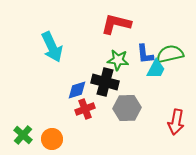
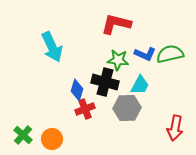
blue L-shape: rotated 60 degrees counterclockwise
cyan trapezoid: moved 16 px left, 16 px down
blue diamond: rotated 55 degrees counterclockwise
red arrow: moved 1 px left, 6 px down
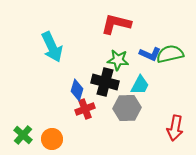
blue L-shape: moved 5 px right
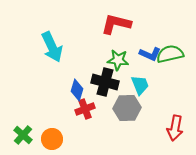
cyan trapezoid: rotated 50 degrees counterclockwise
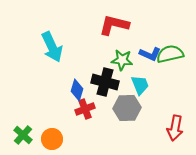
red L-shape: moved 2 px left, 1 px down
green star: moved 4 px right
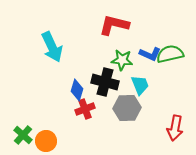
orange circle: moved 6 px left, 2 px down
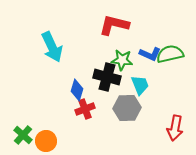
black cross: moved 2 px right, 5 px up
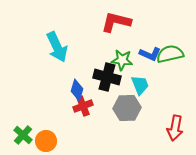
red L-shape: moved 2 px right, 3 px up
cyan arrow: moved 5 px right
red cross: moved 2 px left, 3 px up
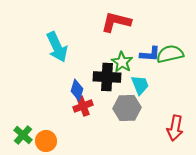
blue L-shape: rotated 20 degrees counterclockwise
green star: moved 2 px down; rotated 25 degrees clockwise
black cross: rotated 12 degrees counterclockwise
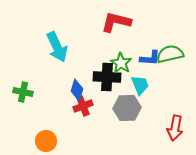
blue L-shape: moved 4 px down
green star: moved 1 px left, 1 px down
green cross: moved 43 px up; rotated 30 degrees counterclockwise
